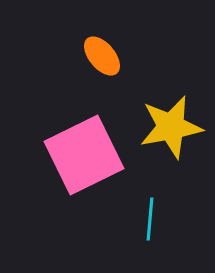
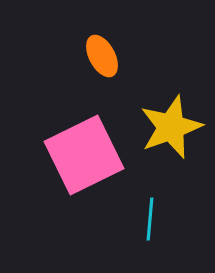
orange ellipse: rotated 12 degrees clockwise
yellow star: rotated 10 degrees counterclockwise
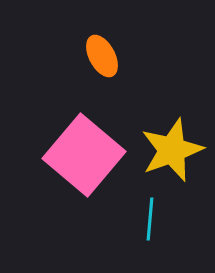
yellow star: moved 1 px right, 23 px down
pink square: rotated 24 degrees counterclockwise
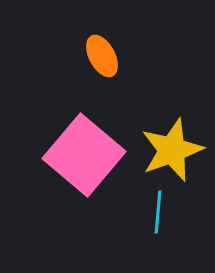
cyan line: moved 8 px right, 7 px up
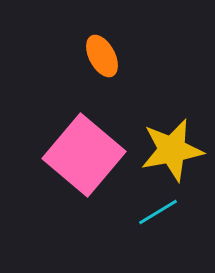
yellow star: rotated 10 degrees clockwise
cyan line: rotated 54 degrees clockwise
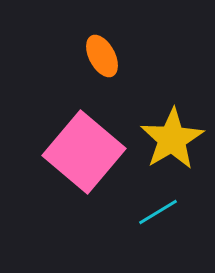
yellow star: moved 11 px up; rotated 20 degrees counterclockwise
pink square: moved 3 px up
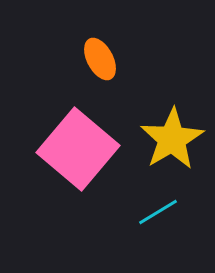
orange ellipse: moved 2 px left, 3 px down
pink square: moved 6 px left, 3 px up
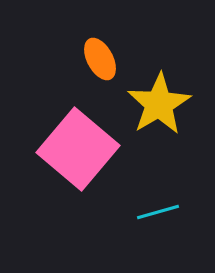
yellow star: moved 13 px left, 35 px up
cyan line: rotated 15 degrees clockwise
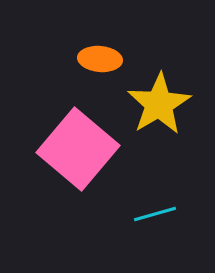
orange ellipse: rotated 57 degrees counterclockwise
cyan line: moved 3 px left, 2 px down
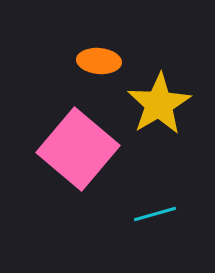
orange ellipse: moved 1 px left, 2 px down
